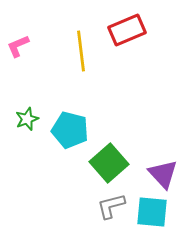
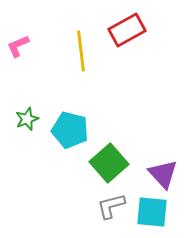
red rectangle: rotated 6 degrees counterclockwise
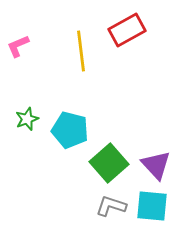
purple triangle: moved 7 px left, 9 px up
gray L-shape: rotated 32 degrees clockwise
cyan square: moved 6 px up
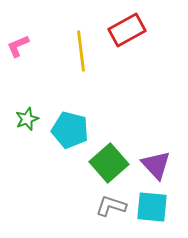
cyan square: moved 1 px down
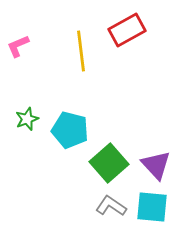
gray L-shape: rotated 16 degrees clockwise
